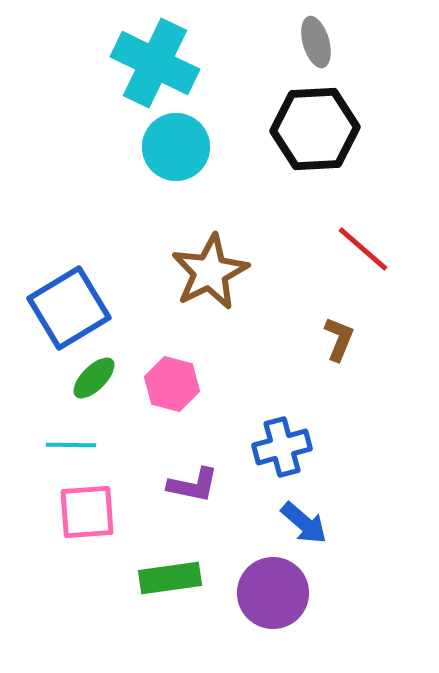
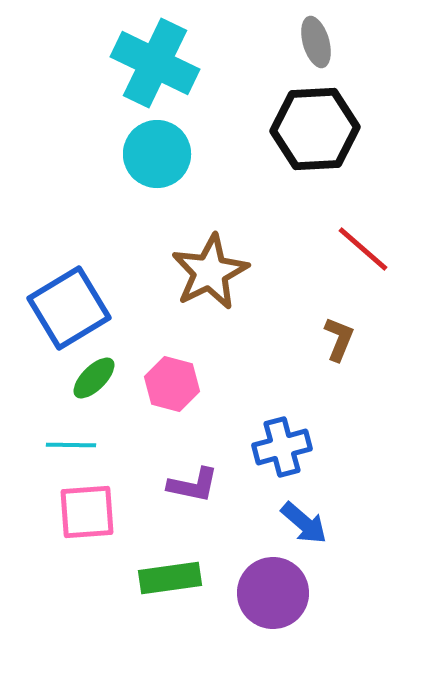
cyan circle: moved 19 px left, 7 px down
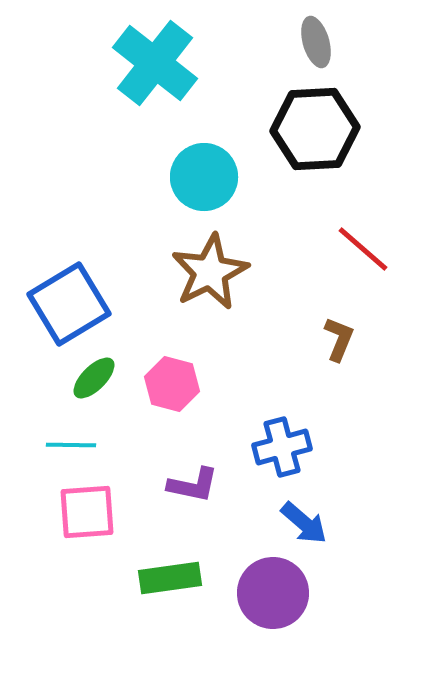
cyan cross: rotated 12 degrees clockwise
cyan circle: moved 47 px right, 23 px down
blue square: moved 4 px up
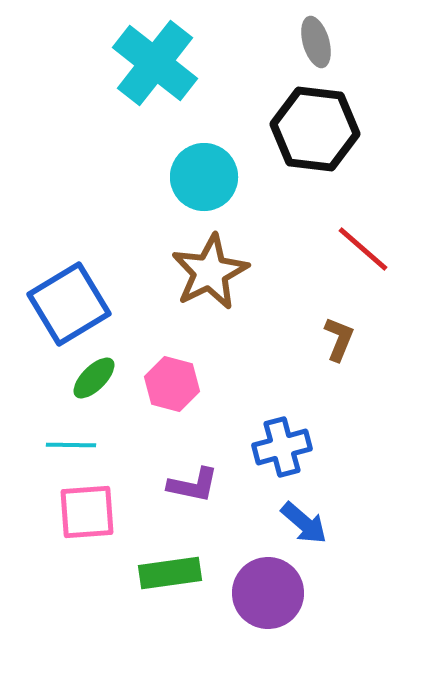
black hexagon: rotated 10 degrees clockwise
green rectangle: moved 5 px up
purple circle: moved 5 px left
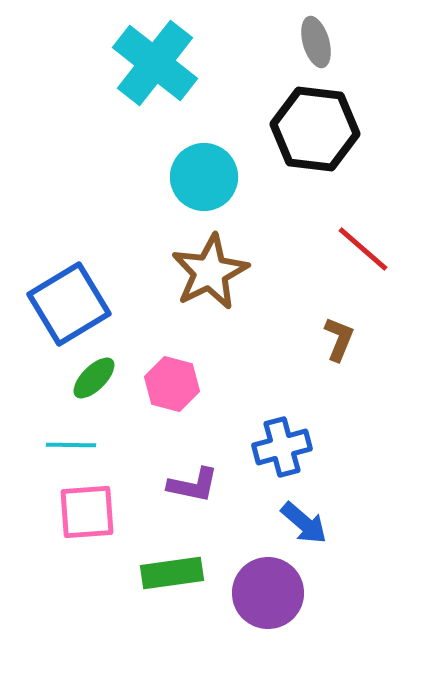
green rectangle: moved 2 px right
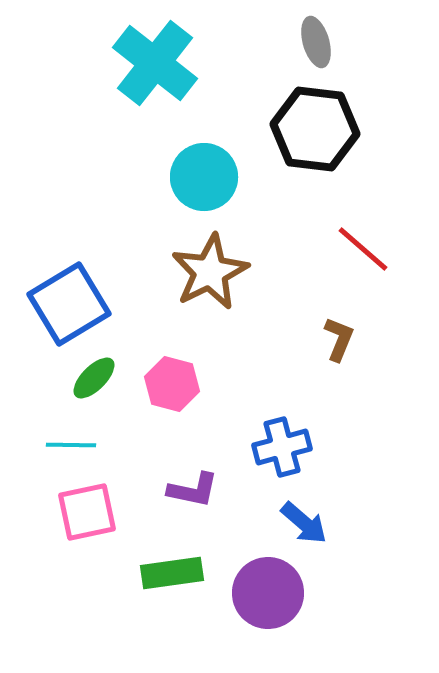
purple L-shape: moved 5 px down
pink square: rotated 8 degrees counterclockwise
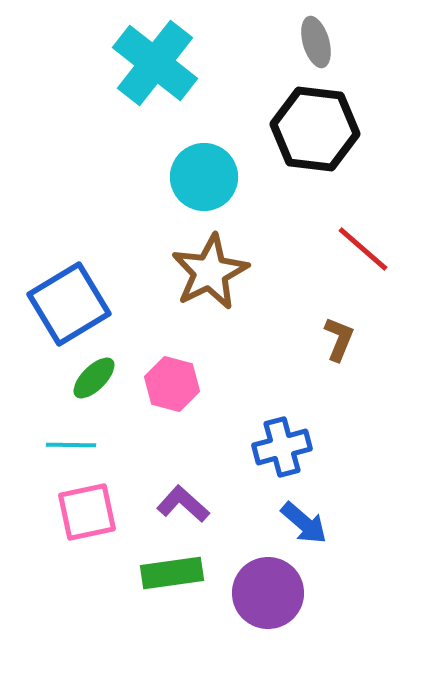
purple L-shape: moved 10 px left, 14 px down; rotated 150 degrees counterclockwise
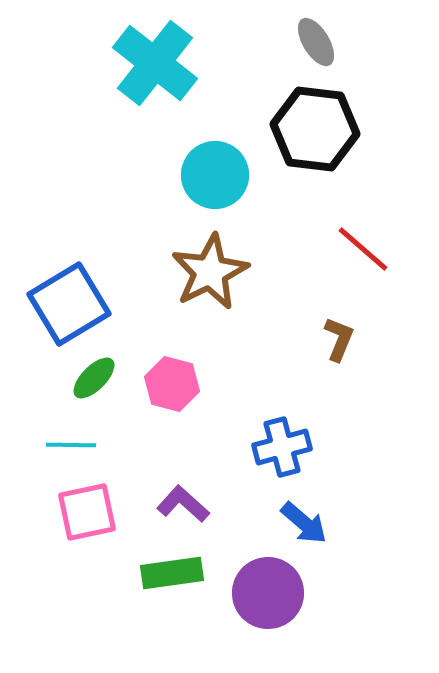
gray ellipse: rotated 15 degrees counterclockwise
cyan circle: moved 11 px right, 2 px up
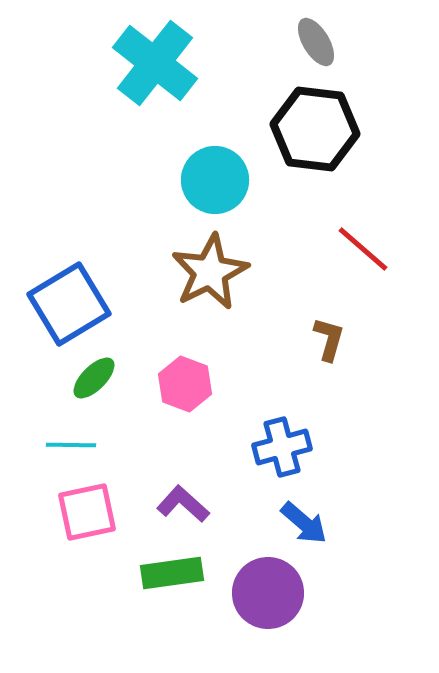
cyan circle: moved 5 px down
brown L-shape: moved 10 px left; rotated 6 degrees counterclockwise
pink hexagon: moved 13 px right; rotated 6 degrees clockwise
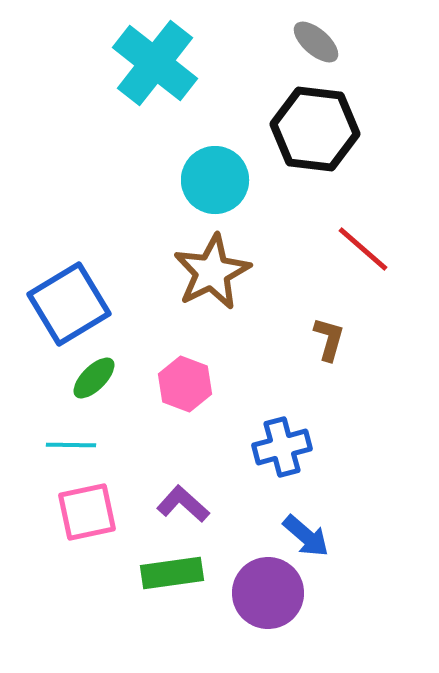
gray ellipse: rotated 18 degrees counterclockwise
brown star: moved 2 px right
blue arrow: moved 2 px right, 13 px down
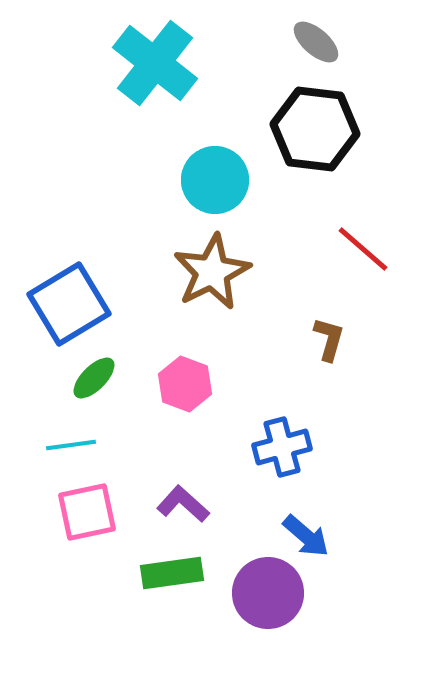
cyan line: rotated 9 degrees counterclockwise
